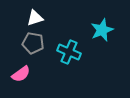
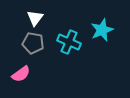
white triangle: rotated 36 degrees counterclockwise
cyan cross: moved 10 px up
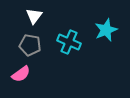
white triangle: moved 1 px left, 2 px up
cyan star: moved 4 px right
gray pentagon: moved 3 px left, 2 px down
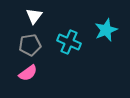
gray pentagon: rotated 20 degrees counterclockwise
pink semicircle: moved 7 px right, 1 px up
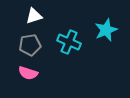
white triangle: rotated 36 degrees clockwise
pink semicircle: rotated 54 degrees clockwise
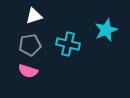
cyan cross: moved 1 px left, 2 px down; rotated 10 degrees counterclockwise
pink semicircle: moved 2 px up
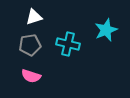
white triangle: moved 1 px down
pink semicircle: moved 3 px right, 5 px down
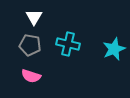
white triangle: rotated 42 degrees counterclockwise
cyan star: moved 8 px right, 19 px down
gray pentagon: rotated 20 degrees clockwise
